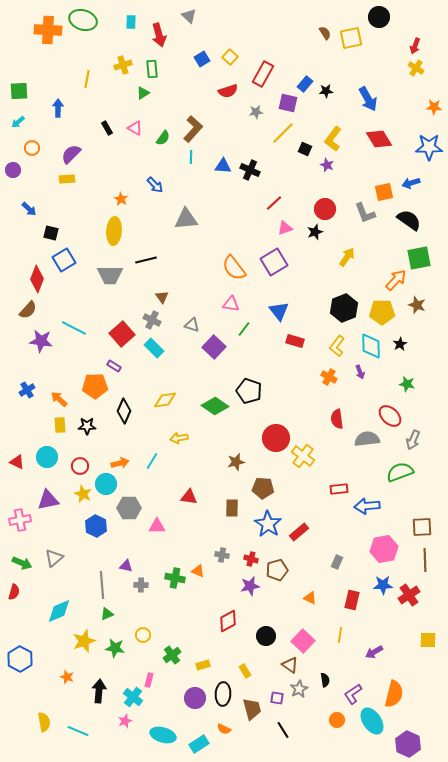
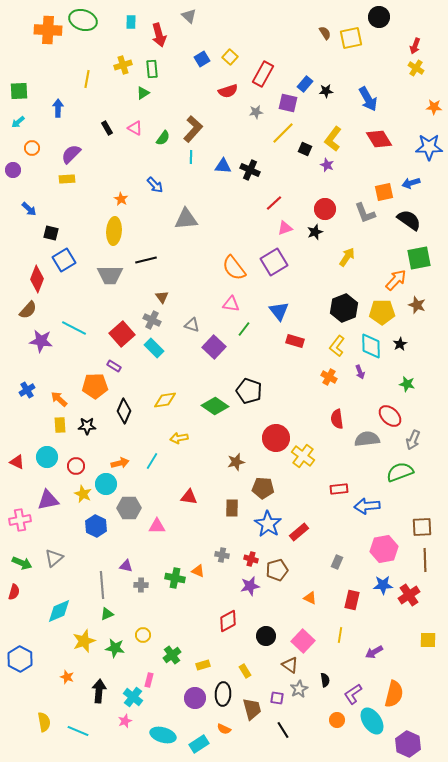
red circle at (80, 466): moved 4 px left
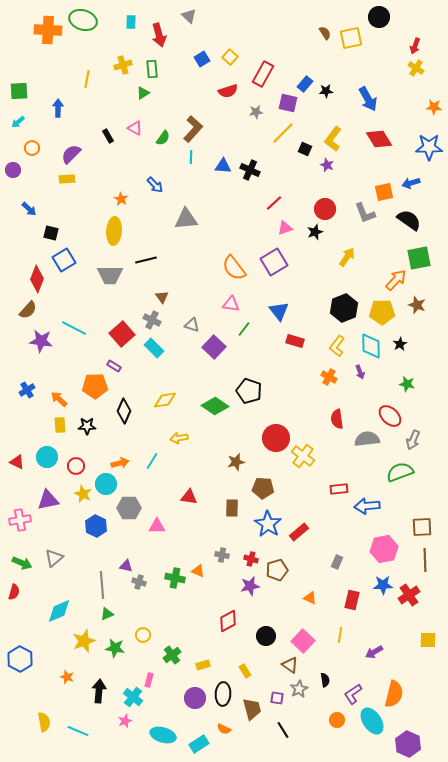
black rectangle at (107, 128): moved 1 px right, 8 px down
gray cross at (141, 585): moved 2 px left, 3 px up; rotated 16 degrees clockwise
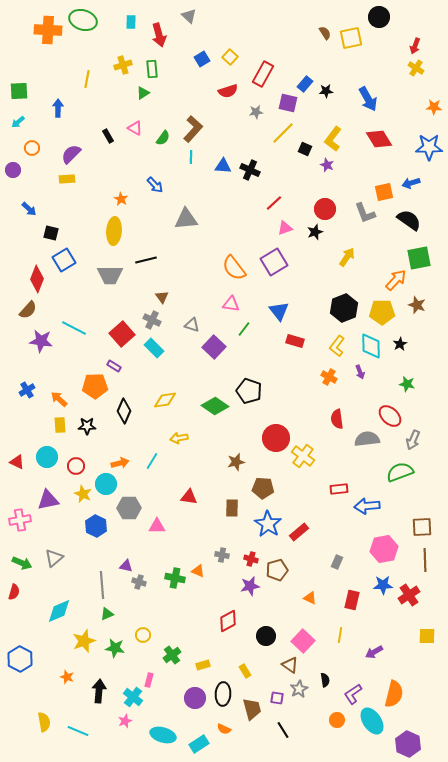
yellow square at (428, 640): moved 1 px left, 4 px up
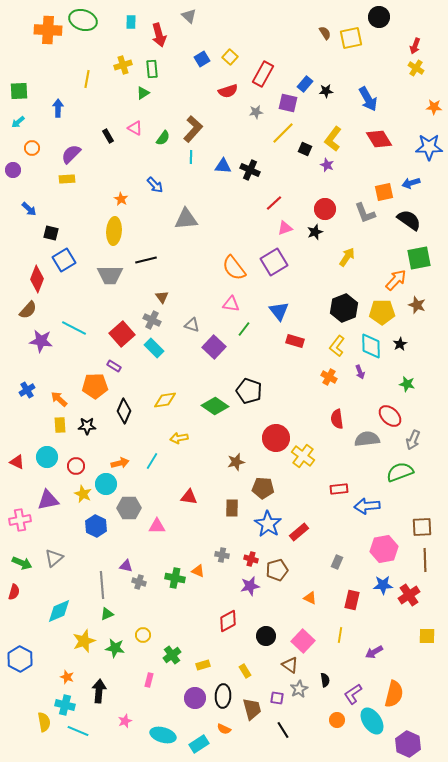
black ellipse at (223, 694): moved 2 px down
cyan cross at (133, 697): moved 68 px left, 8 px down; rotated 24 degrees counterclockwise
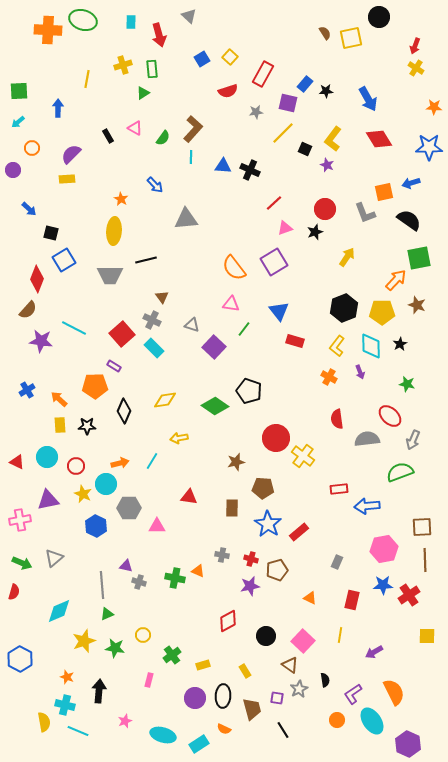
orange semicircle at (394, 694): moved 2 px up; rotated 40 degrees counterclockwise
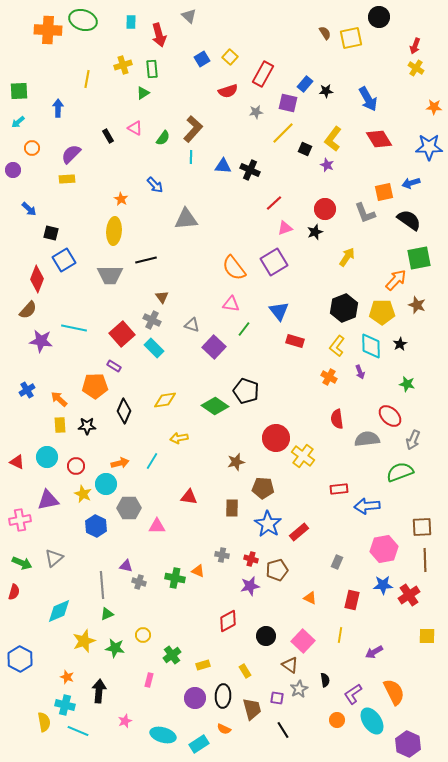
cyan line at (74, 328): rotated 15 degrees counterclockwise
black pentagon at (249, 391): moved 3 px left
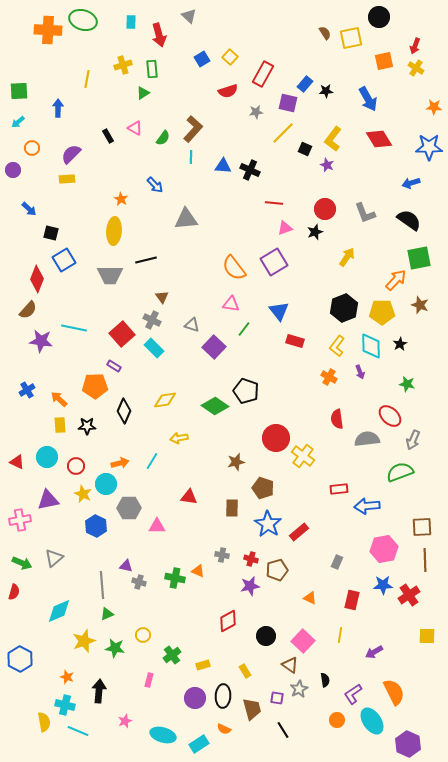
orange square at (384, 192): moved 131 px up
red line at (274, 203): rotated 48 degrees clockwise
brown star at (417, 305): moved 3 px right
brown pentagon at (263, 488): rotated 15 degrees clockwise
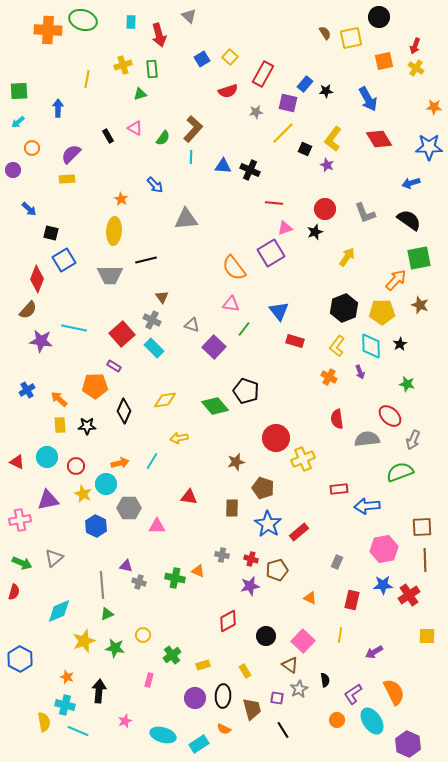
green triangle at (143, 93): moved 3 px left, 1 px down; rotated 16 degrees clockwise
purple square at (274, 262): moved 3 px left, 9 px up
green diamond at (215, 406): rotated 16 degrees clockwise
yellow cross at (303, 456): moved 3 px down; rotated 30 degrees clockwise
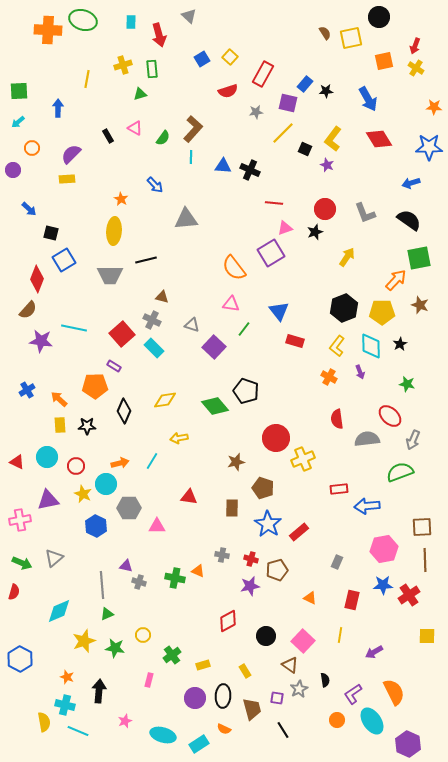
brown triangle at (162, 297): rotated 40 degrees counterclockwise
